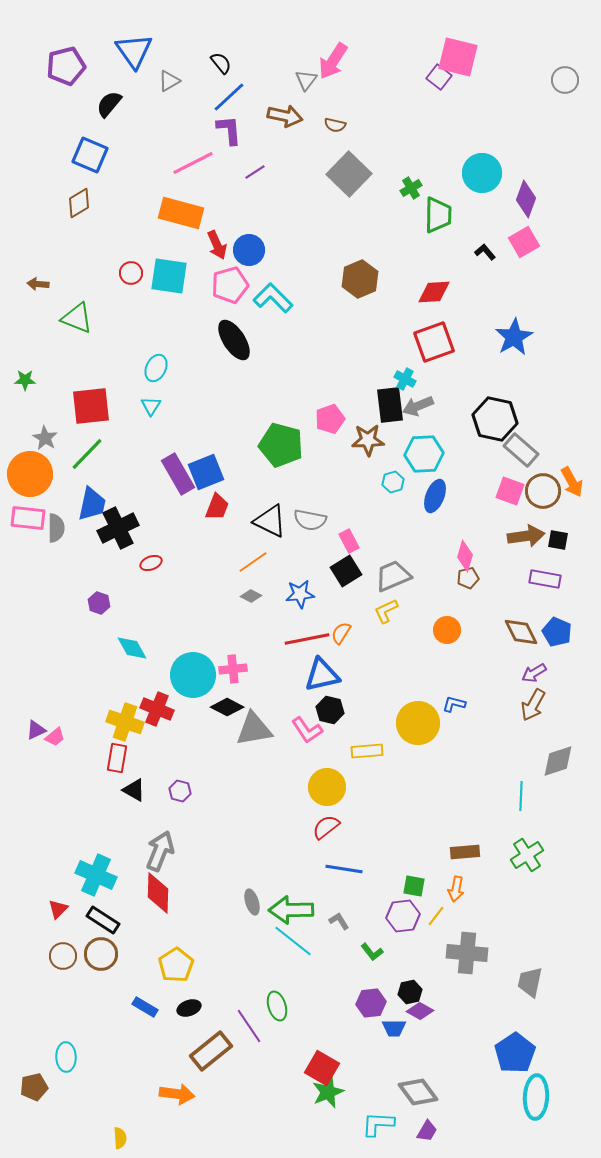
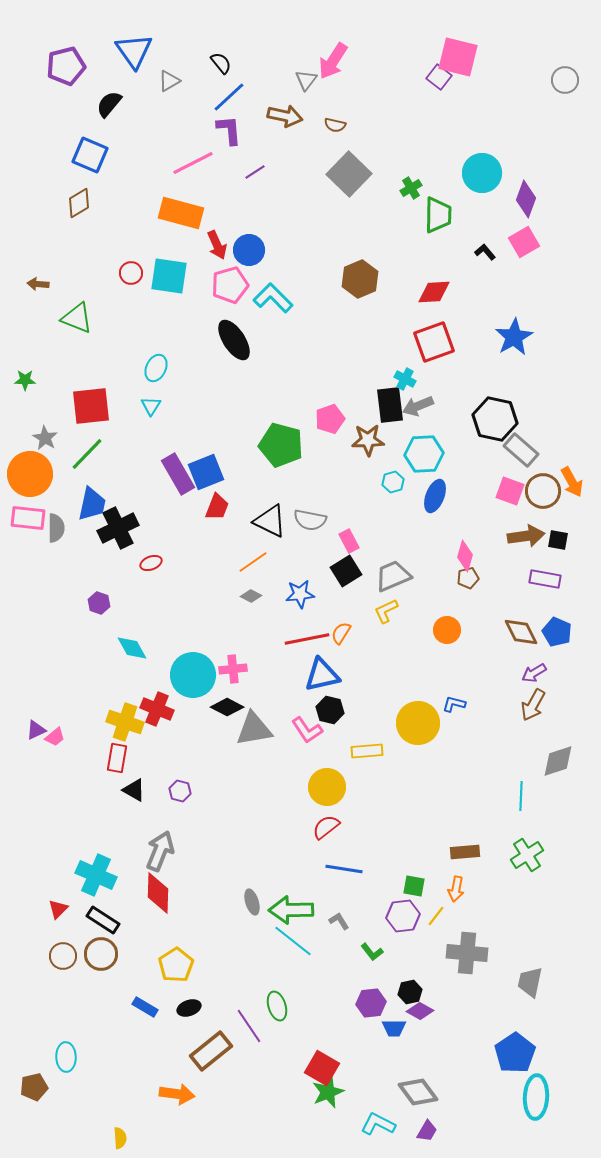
cyan L-shape at (378, 1124): rotated 24 degrees clockwise
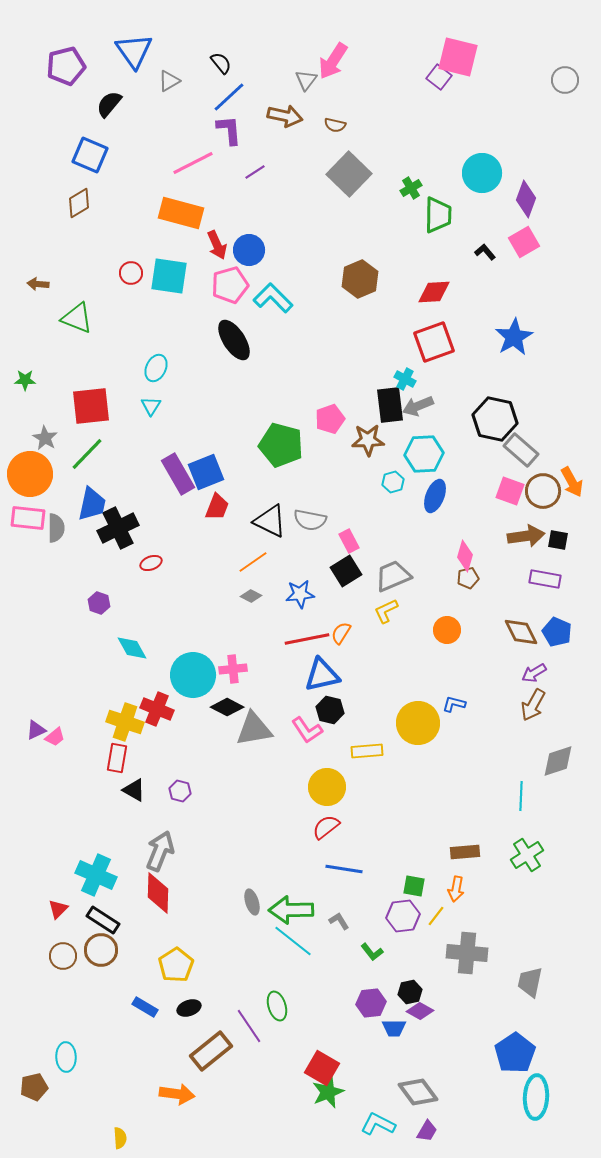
brown circle at (101, 954): moved 4 px up
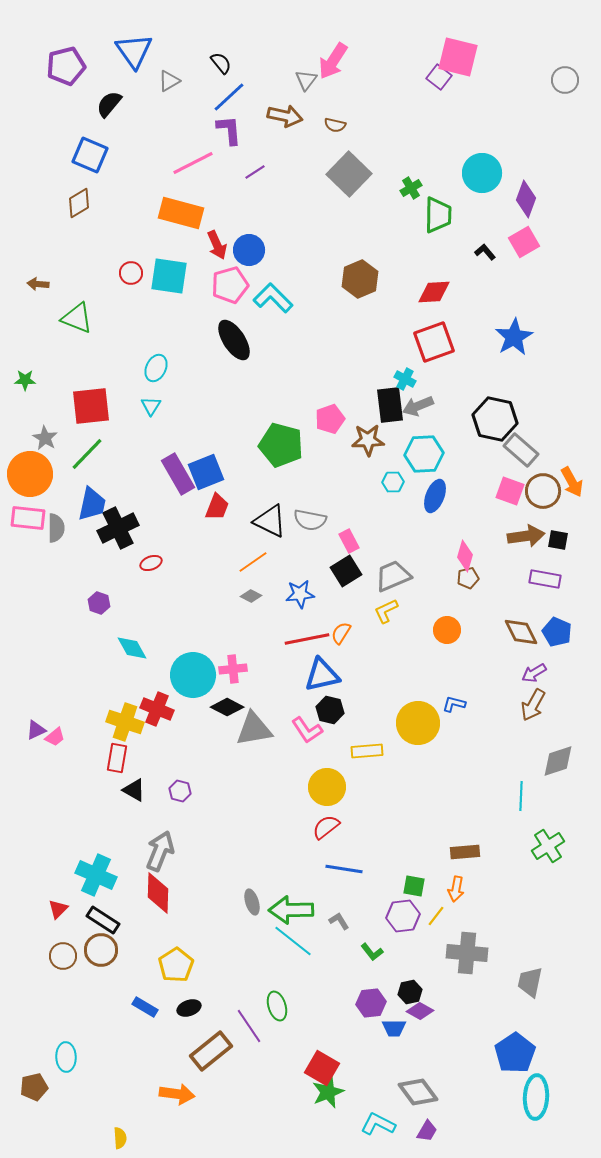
cyan hexagon at (393, 482): rotated 15 degrees clockwise
green cross at (527, 855): moved 21 px right, 9 px up
